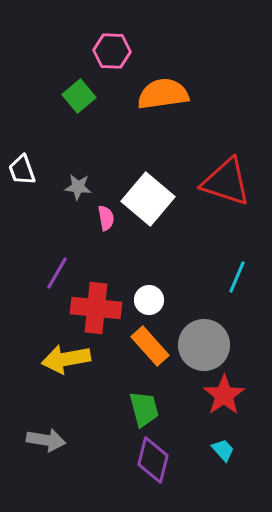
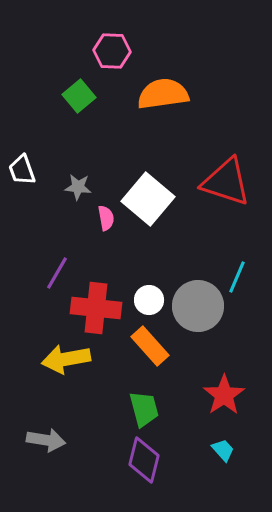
gray circle: moved 6 px left, 39 px up
purple diamond: moved 9 px left
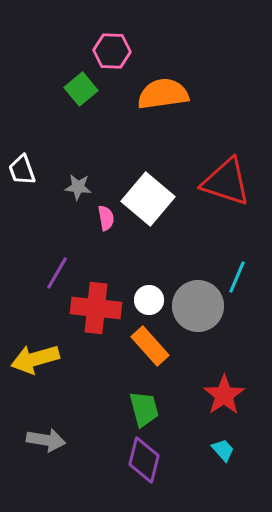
green square: moved 2 px right, 7 px up
yellow arrow: moved 31 px left; rotated 6 degrees counterclockwise
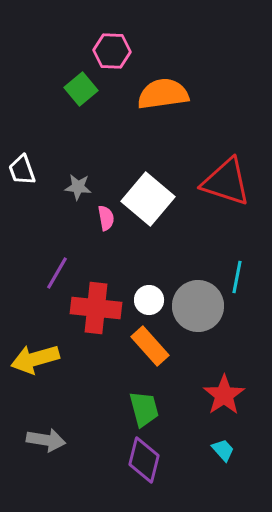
cyan line: rotated 12 degrees counterclockwise
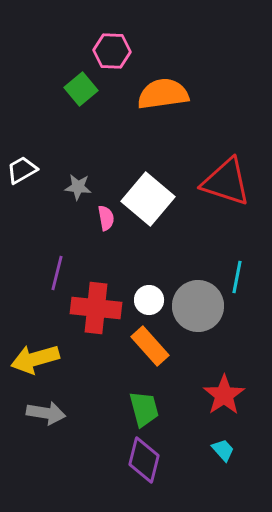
white trapezoid: rotated 80 degrees clockwise
purple line: rotated 16 degrees counterclockwise
gray arrow: moved 27 px up
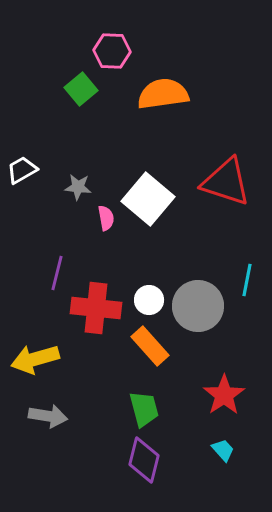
cyan line: moved 10 px right, 3 px down
gray arrow: moved 2 px right, 3 px down
